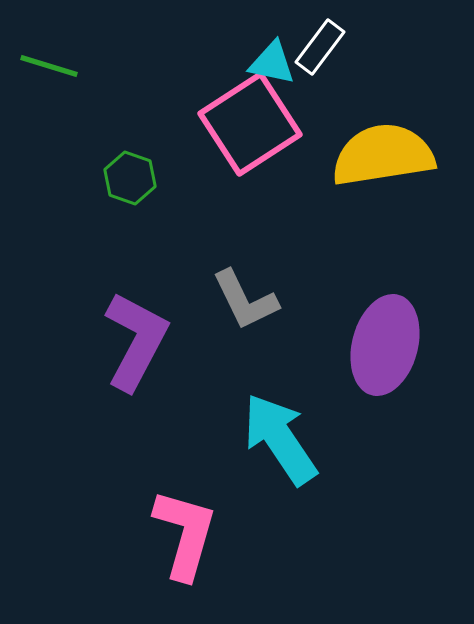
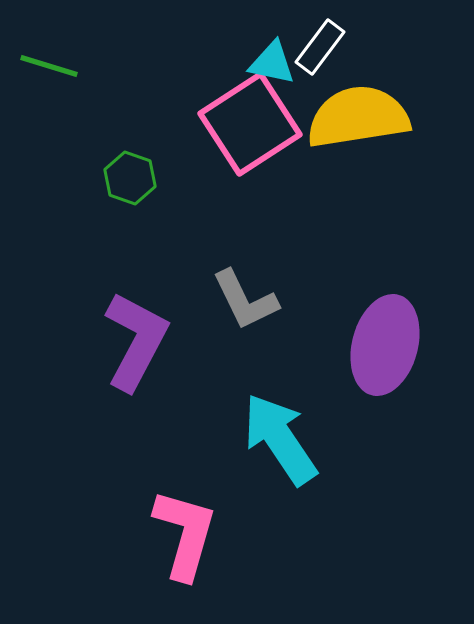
yellow semicircle: moved 25 px left, 38 px up
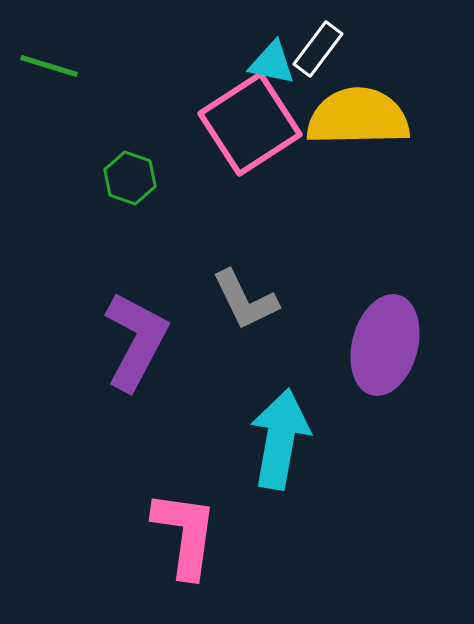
white rectangle: moved 2 px left, 2 px down
yellow semicircle: rotated 8 degrees clockwise
cyan arrow: rotated 44 degrees clockwise
pink L-shape: rotated 8 degrees counterclockwise
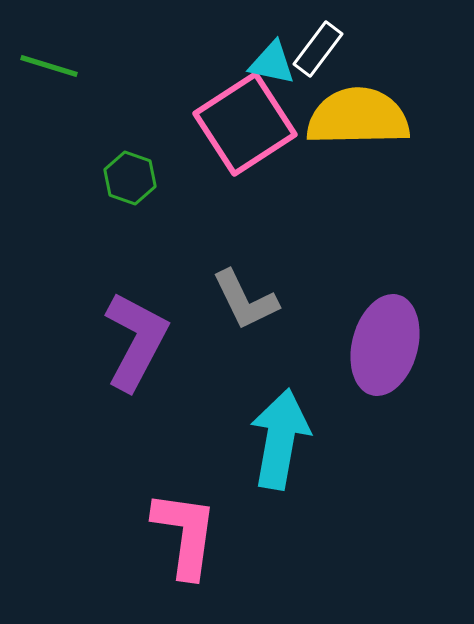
pink square: moved 5 px left
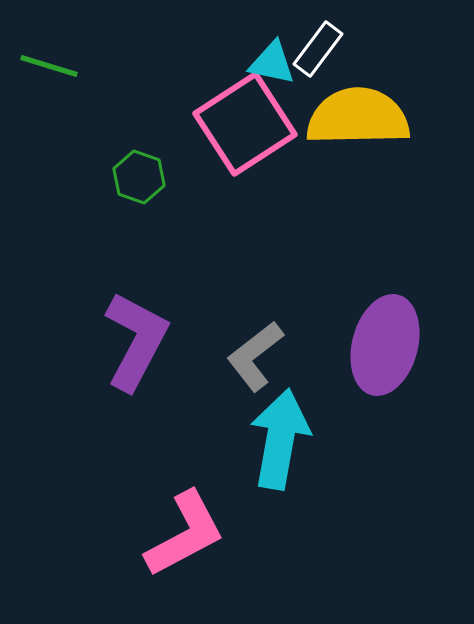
green hexagon: moved 9 px right, 1 px up
gray L-shape: moved 10 px right, 56 px down; rotated 78 degrees clockwise
pink L-shape: rotated 54 degrees clockwise
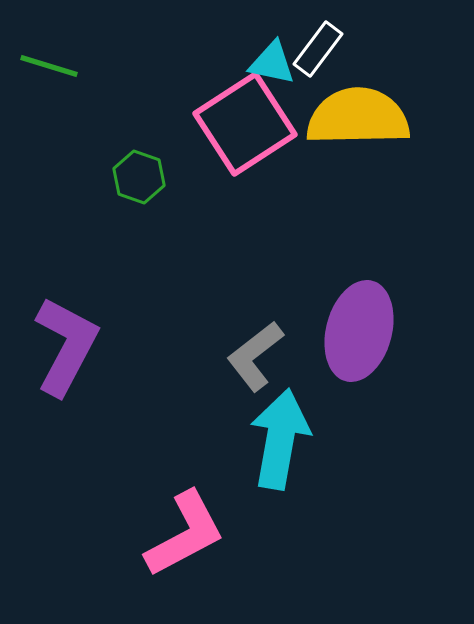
purple L-shape: moved 70 px left, 5 px down
purple ellipse: moved 26 px left, 14 px up
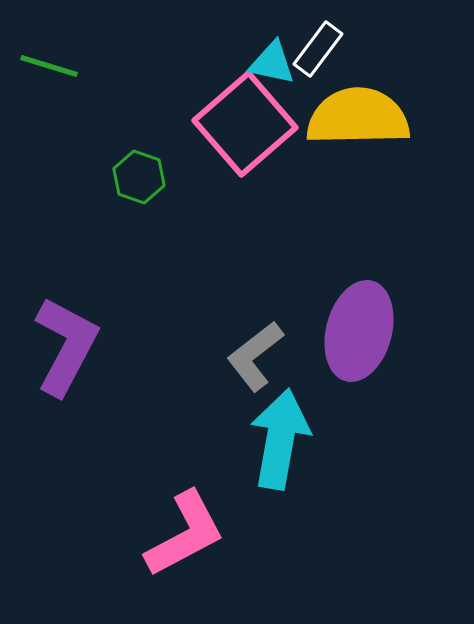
pink square: rotated 8 degrees counterclockwise
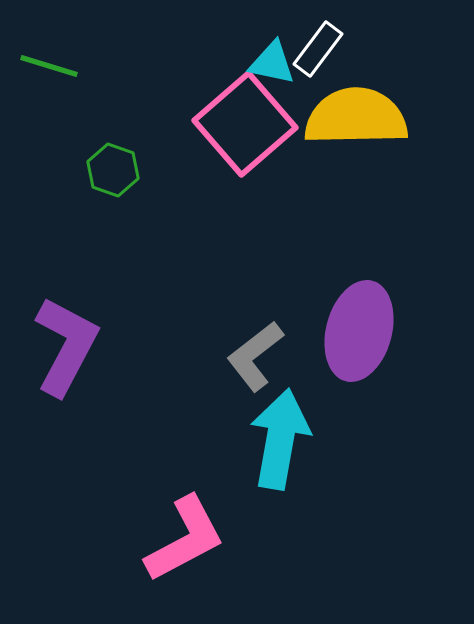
yellow semicircle: moved 2 px left
green hexagon: moved 26 px left, 7 px up
pink L-shape: moved 5 px down
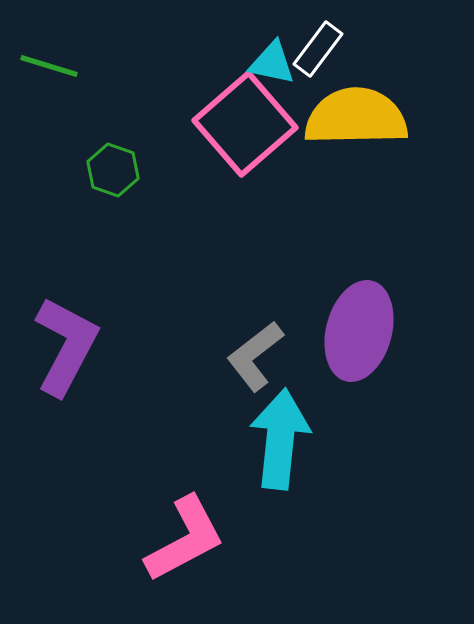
cyan arrow: rotated 4 degrees counterclockwise
